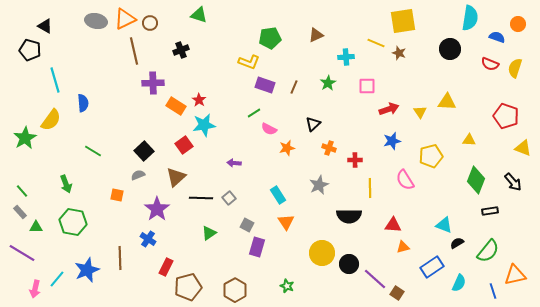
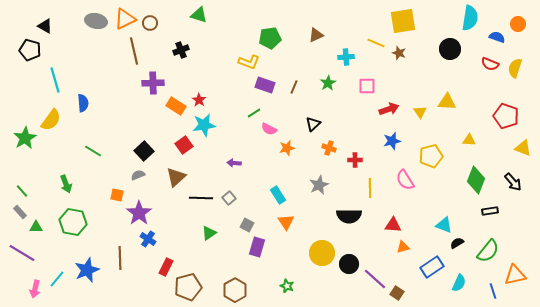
purple star at (157, 209): moved 18 px left, 4 px down
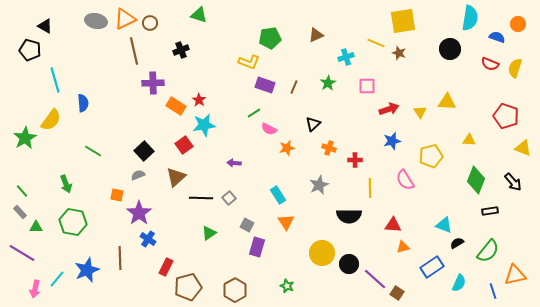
cyan cross at (346, 57): rotated 14 degrees counterclockwise
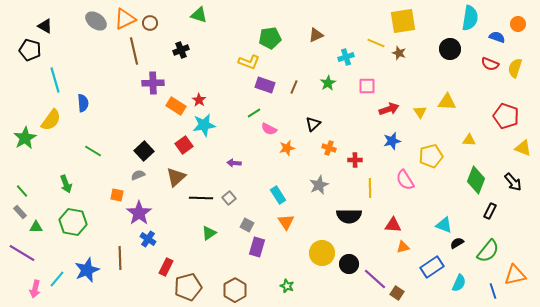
gray ellipse at (96, 21): rotated 25 degrees clockwise
black rectangle at (490, 211): rotated 56 degrees counterclockwise
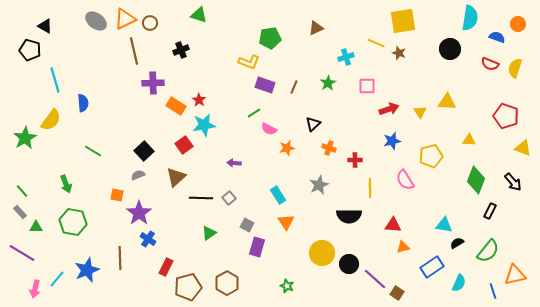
brown triangle at (316, 35): moved 7 px up
cyan triangle at (444, 225): rotated 12 degrees counterclockwise
brown hexagon at (235, 290): moved 8 px left, 7 px up
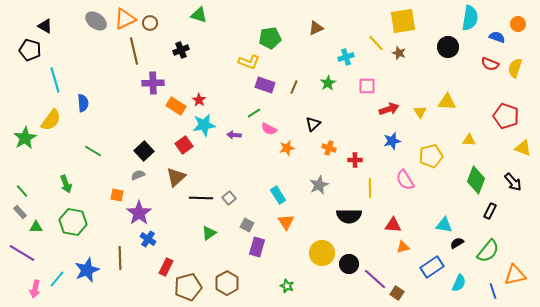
yellow line at (376, 43): rotated 24 degrees clockwise
black circle at (450, 49): moved 2 px left, 2 px up
purple arrow at (234, 163): moved 28 px up
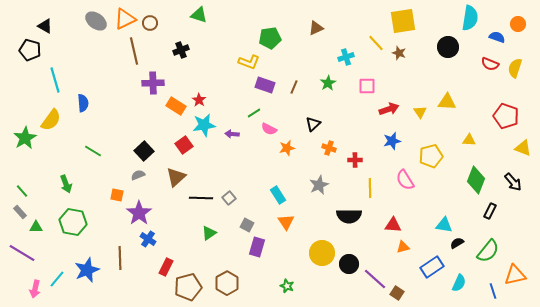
purple arrow at (234, 135): moved 2 px left, 1 px up
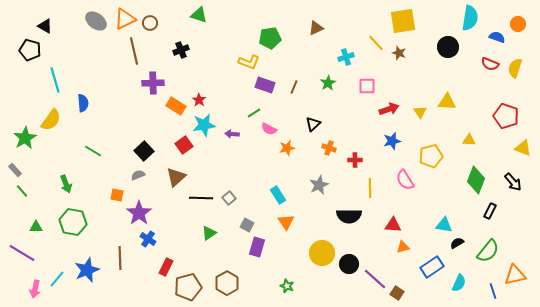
gray rectangle at (20, 212): moved 5 px left, 42 px up
